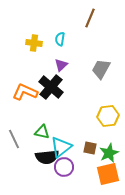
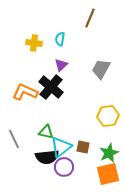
green triangle: moved 4 px right
brown square: moved 7 px left, 1 px up
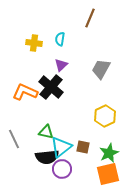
yellow hexagon: moved 3 px left; rotated 20 degrees counterclockwise
purple circle: moved 2 px left, 2 px down
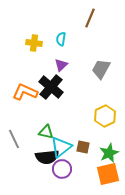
cyan semicircle: moved 1 px right
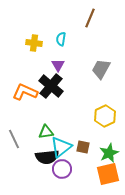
purple triangle: moved 3 px left; rotated 16 degrees counterclockwise
black cross: moved 1 px up
green triangle: rotated 21 degrees counterclockwise
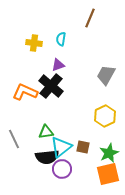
purple triangle: rotated 40 degrees clockwise
gray trapezoid: moved 5 px right, 6 px down
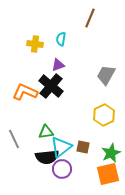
yellow cross: moved 1 px right, 1 px down
yellow hexagon: moved 1 px left, 1 px up
green star: moved 2 px right
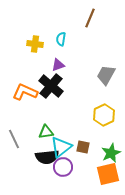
purple circle: moved 1 px right, 2 px up
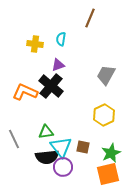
cyan triangle: rotated 30 degrees counterclockwise
